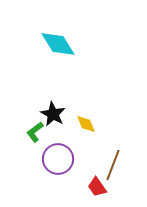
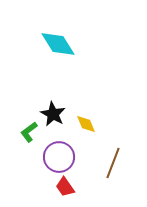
green L-shape: moved 6 px left
purple circle: moved 1 px right, 2 px up
brown line: moved 2 px up
red trapezoid: moved 32 px left
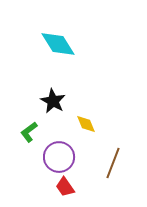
black star: moved 13 px up
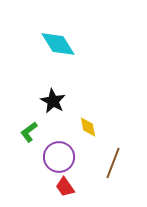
yellow diamond: moved 2 px right, 3 px down; rotated 10 degrees clockwise
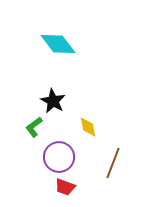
cyan diamond: rotated 6 degrees counterclockwise
green L-shape: moved 5 px right, 5 px up
red trapezoid: rotated 35 degrees counterclockwise
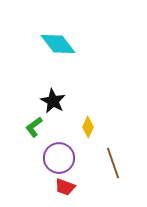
yellow diamond: rotated 35 degrees clockwise
purple circle: moved 1 px down
brown line: rotated 40 degrees counterclockwise
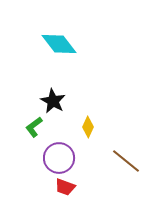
cyan diamond: moved 1 px right
brown line: moved 13 px right, 2 px up; rotated 32 degrees counterclockwise
